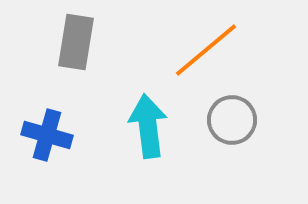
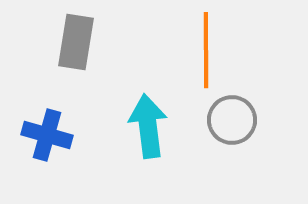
orange line: rotated 50 degrees counterclockwise
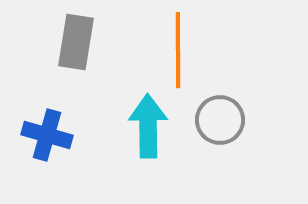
orange line: moved 28 px left
gray circle: moved 12 px left
cyan arrow: rotated 6 degrees clockwise
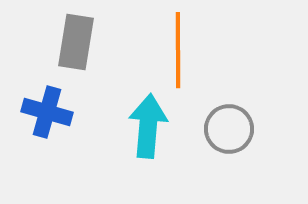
gray circle: moved 9 px right, 9 px down
cyan arrow: rotated 6 degrees clockwise
blue cross: moved 23 px up
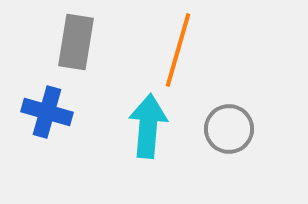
orange line: rotated 16 degrees clockwise
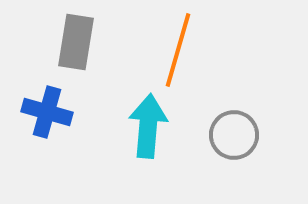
gray circle: moved 5 px right, 6 px down
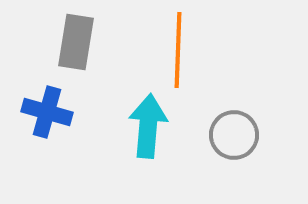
orange line: rotated 14 degrees counterclockwise
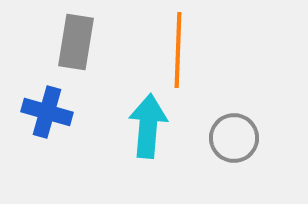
gray circle: moved 3 px down
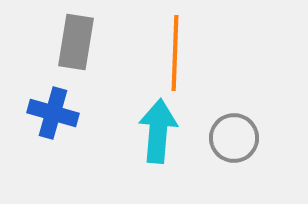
orange line: moved 3 px left, 3 px down
blue cross: moved 6 px right, 1 px down
cyan arrow: moved 10 px right, 5 px down
